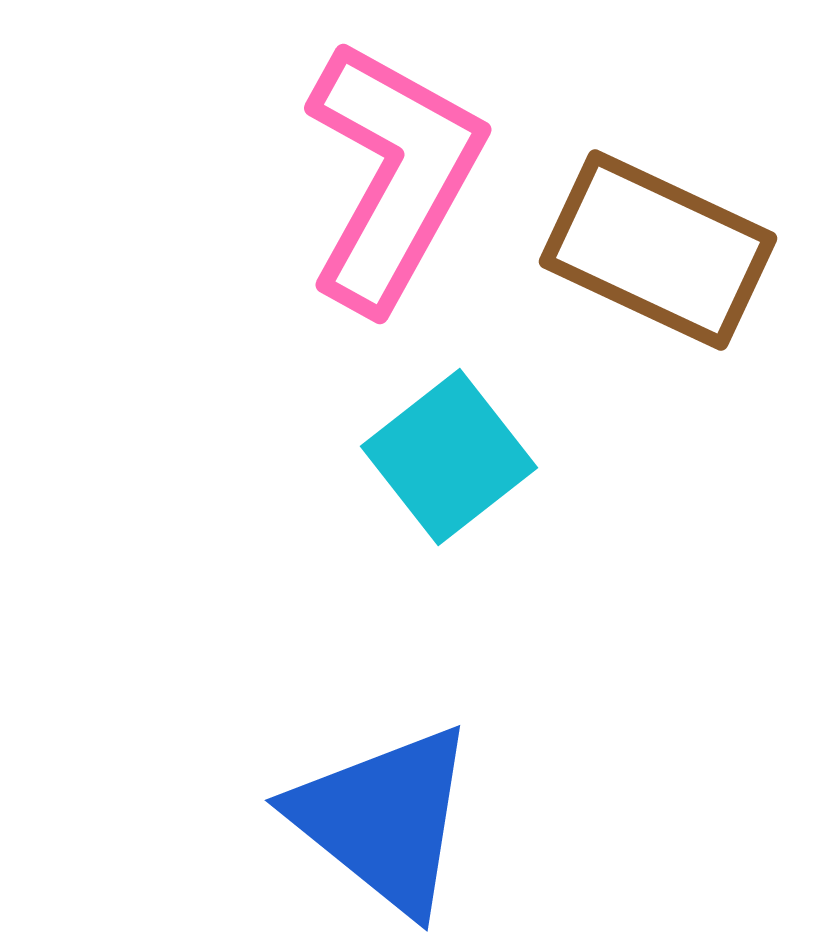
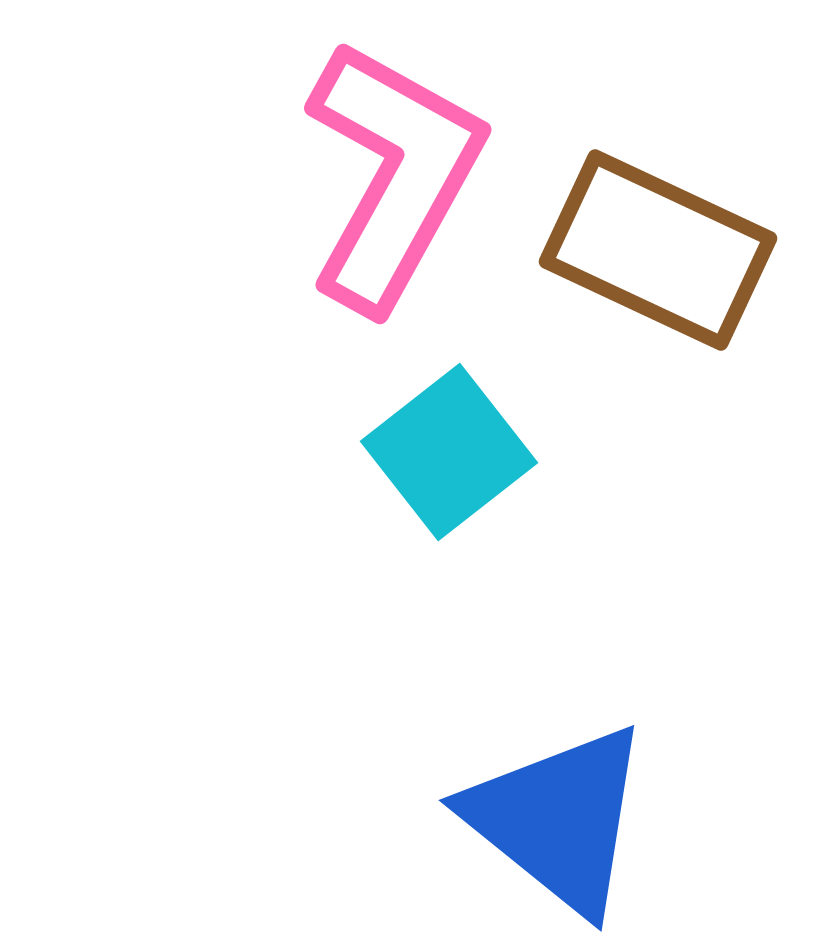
cyan square: moved 5 px up
blue triangle: moved 174 px right
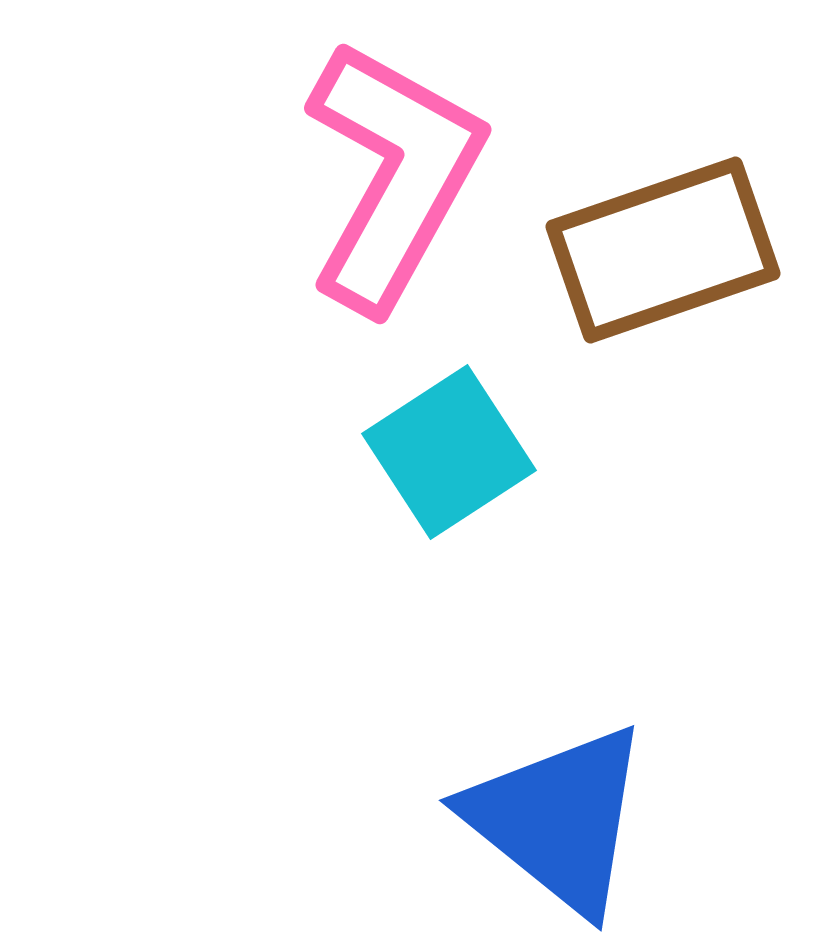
brown rectangle: moved 5 px right; rotated 44 degrees counterclockwise
cyan square: rotated 5 degrees clockwise
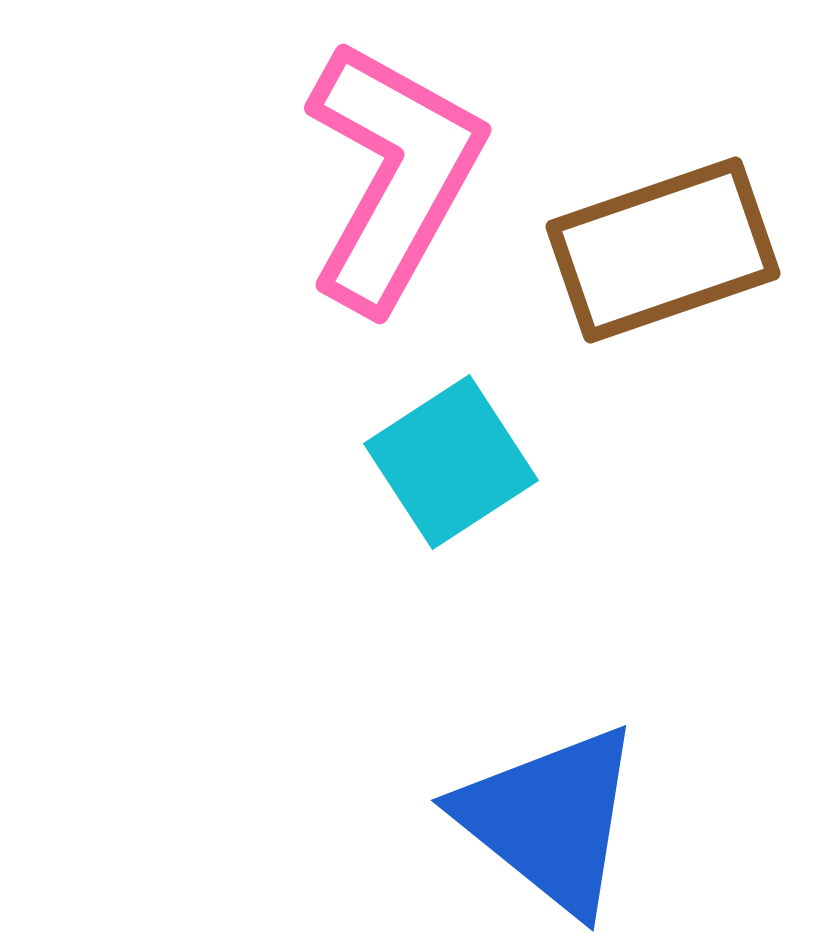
cyan square: moved 2 px right, 10 px down
blue triangle: moved 8 px left
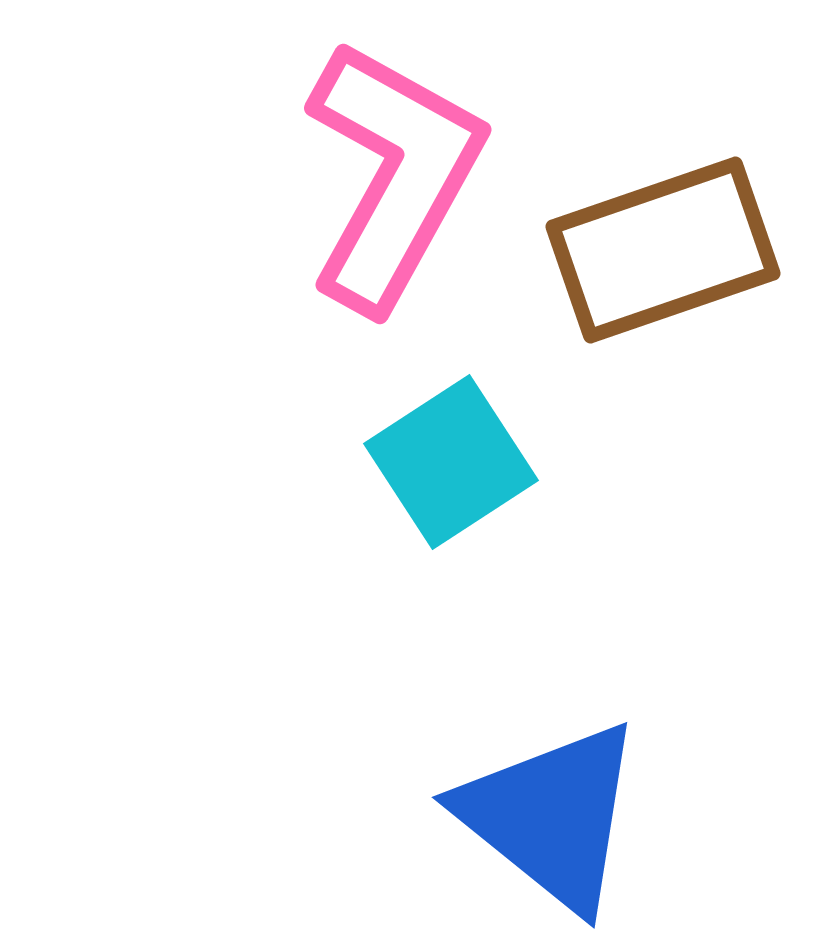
blue triangle: moved 1 px right, 3 px up
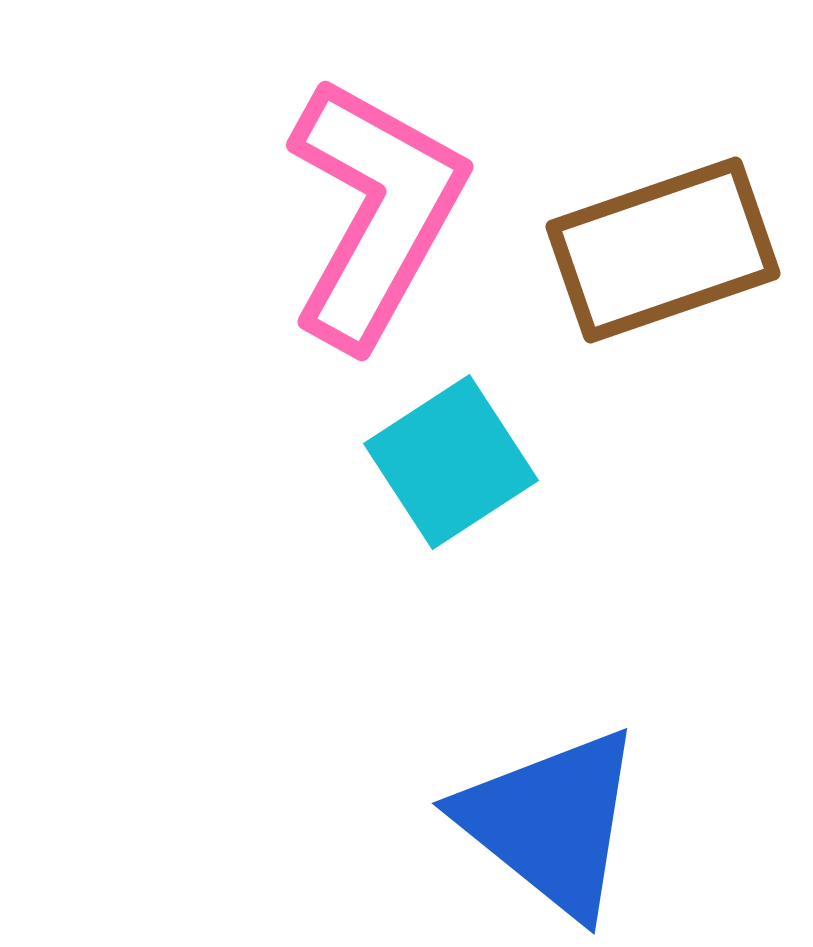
pink L-shape: moved 18 px left, 37 px down
blue triangle: moved 6 px down
